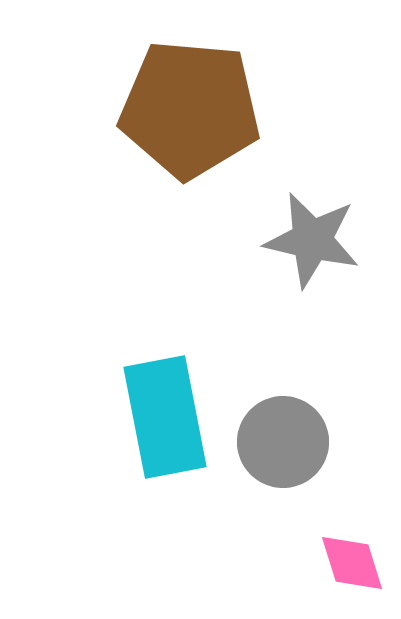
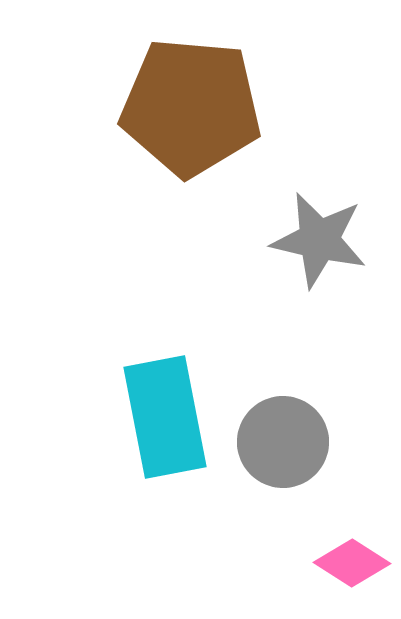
brown pentagon: moved 1 px right, 2 px up
gray star: moved 7 px right
pink diamond: rotated 40 degrees counterclockwise
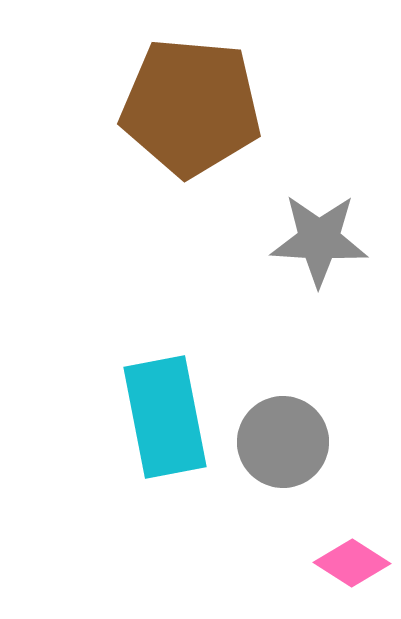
gray star: rotated 10 degrees counterclockwise
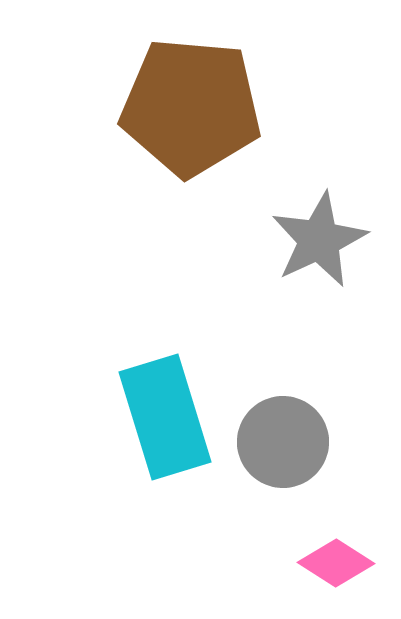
gray star: rotated 28 degrees counterclockwise
cyan rectangle: rotated 6 degrees counterclockwise
pink diamond: moved 16 px left
